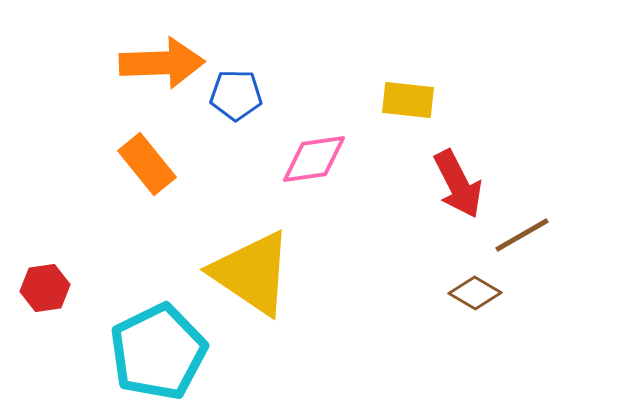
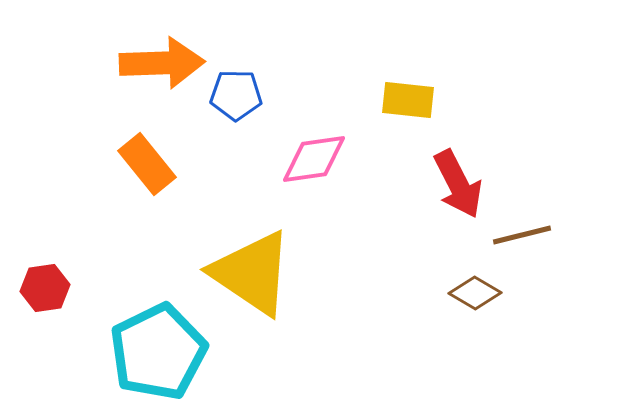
brown line: rotated 16 degrees clockwise
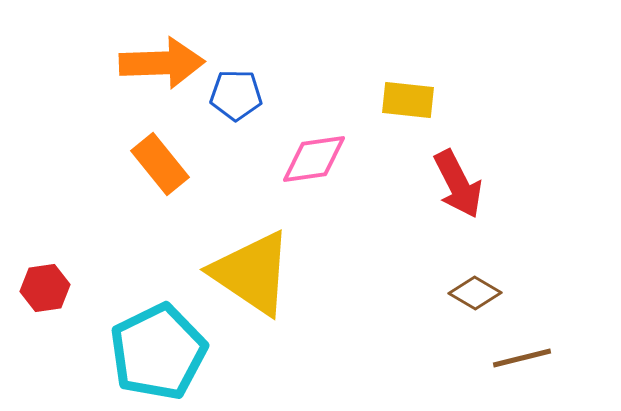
orange rectangle: moved 13 px right
brown line: moved 123 px down
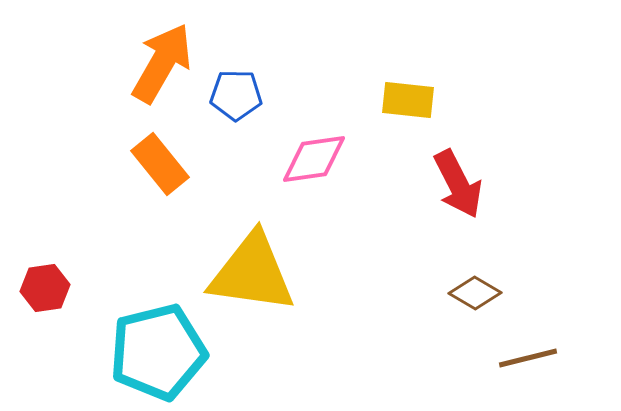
orange arrow: rotated 58 degrees counterclockwise
yellow triangle: rotated 26 degrees counterclockwise
cyan pentagon: rotated 12 degrees clockwise
brown line: moved 6 px right
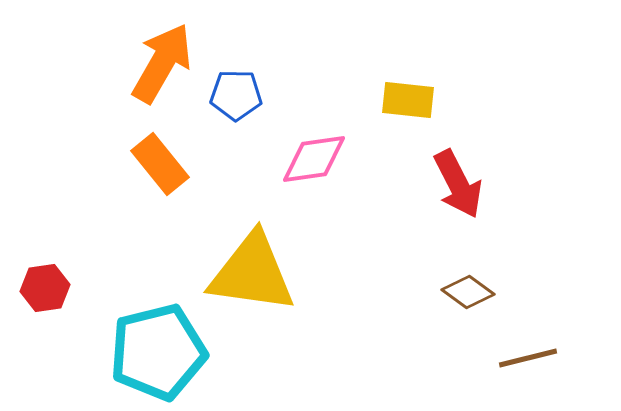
brown diamond: moved 7 px left, 1 px up; rotated 6 degrees clockwise
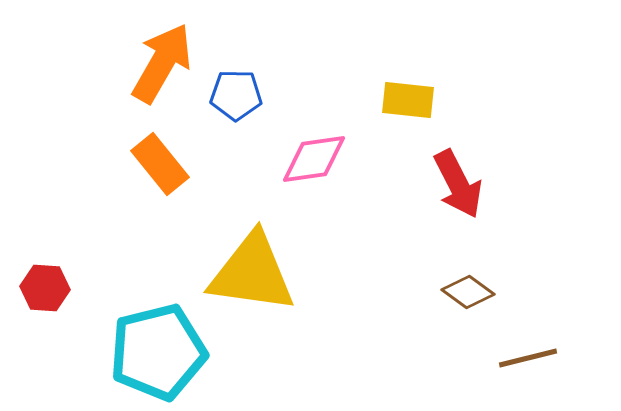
red hexagon: rotated 12 degrees clockwise
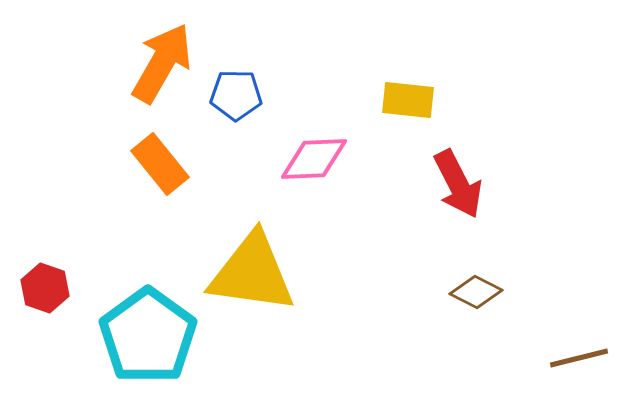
pink diamond: rotated 6 degrees clockwise
red hexagon: rotated 15 degrees clockwise
brown diamond: moved 8 px right; rotated 9 degrees counterclockwise
cyan pentagon: moved 10 px left, 16 px up; rotated 22 degrees counterclockwise
brown line: moved 51 px right
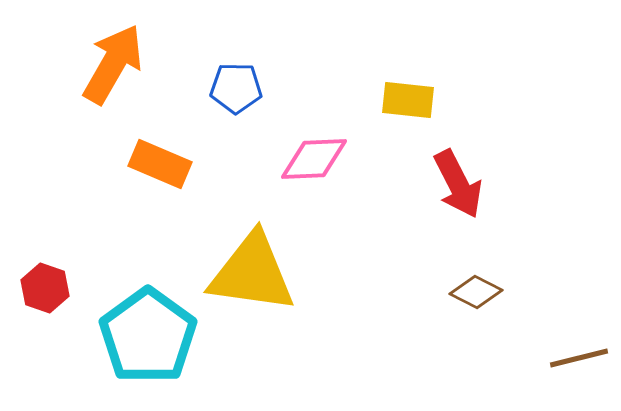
orange arrow: moved 49 px left, 1 px down
blue pentagon: moved 7 px up
orange rectangle: rotated 28 degrees counterclockwise
